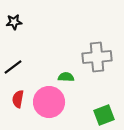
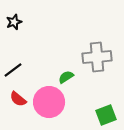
black star: rotated 14 degrees counterclockwise
black line: moved 3 px down
green semicircle: rotated 35 degrees counterclockwise
red semicircle: rotated 60 degrees counterclockwise
green square: moved 2 px right
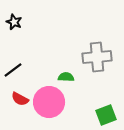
black star: rotated 28 degrees counterclockwise
green semicircle: rotated 35 degrees clockwise
red semicircle: moved 2 px right; rotated 12 degrees counterclockwise
